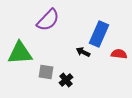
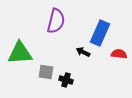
purple semicircle: moved 8 px right, 1 px down; rotated 30 degrees counterclockwise
blue rectangle: moved 1 px right, 1 px up
black cross: rotated 32 degrees counterclockwise
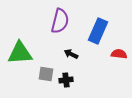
purple semicircle: moved 4 px right
blue rectangle: moved 2 px left, 2 px up
black arrow: moved 12 px left, 2 px down
gray square: moved 2 px down
black cross: rotated 24 degrees counterclockwise
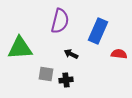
green triangle: moved 5 px up
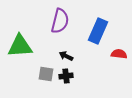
green triangle: moved 2 px up
black arrow: moved 5 px left, 2 px down
black cross: moved 4 px up
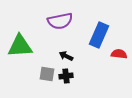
purple semicircle: rotated 65 degrees clockwise
blue rectangle: moved 1 px right, 4 px down
gray square: moved 1 px right
